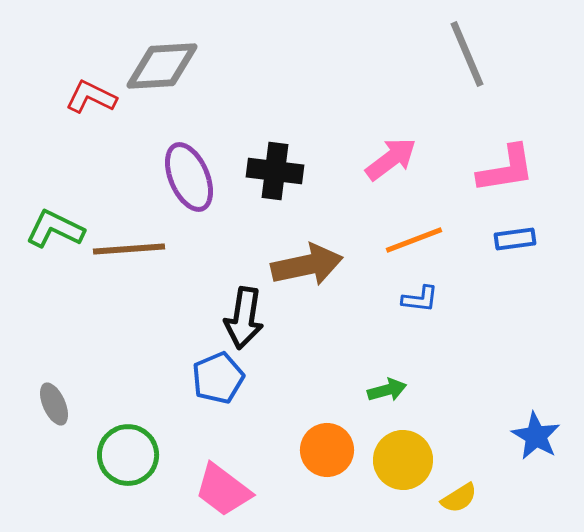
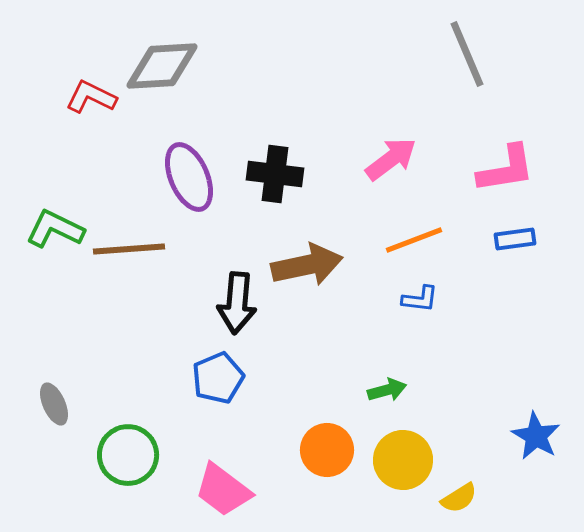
black cross: moved 3 px down
black arrow: moved 7 px left, 15 px up; rotated 4 degrees counterclockwise
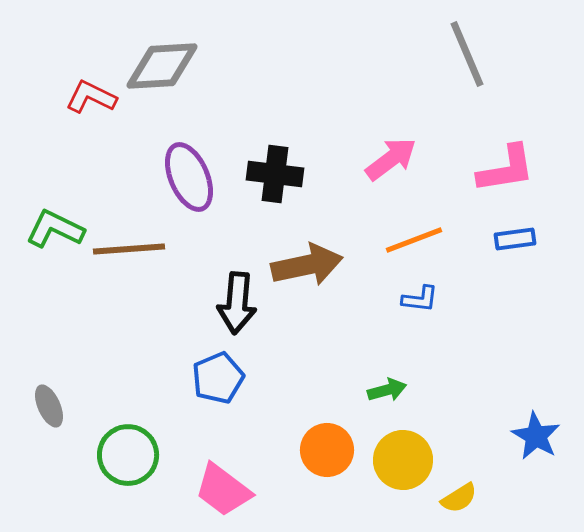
gray ellipse: moved 5 px left, 2 px down
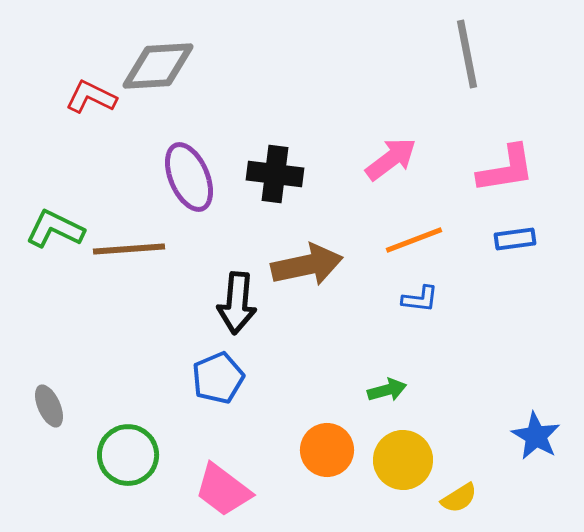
gray line: rotated 12 degrees clockwise
gray diamond: moved 4 px left
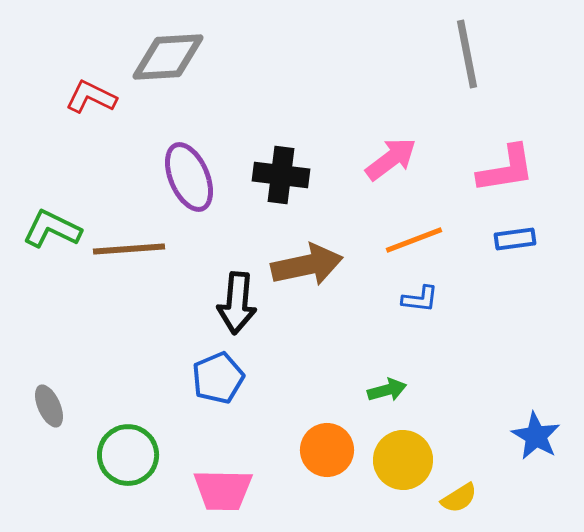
gray diamond: moved 10 px right, 9 px up
black cross: moved 6 px right, 1 px down
green L-shape: moved 3 px left
pink trapezoid: rotated 36 degrees counterclockwise
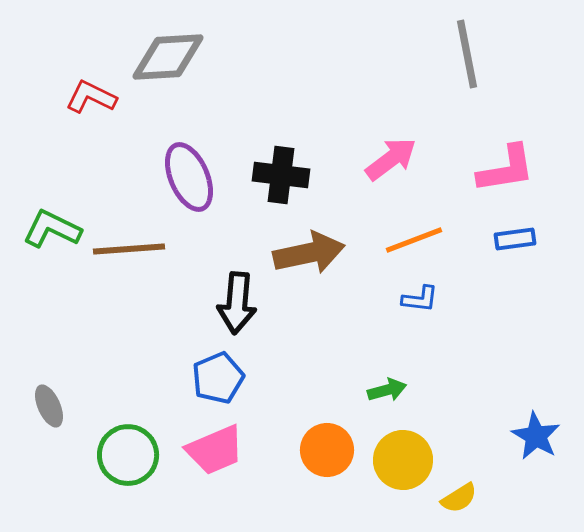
brown arrow: moved 2 px right, 12 px up
pink trapezoid: moved 8 px left, 40 px up; rotated 24 degrees counterclockwise
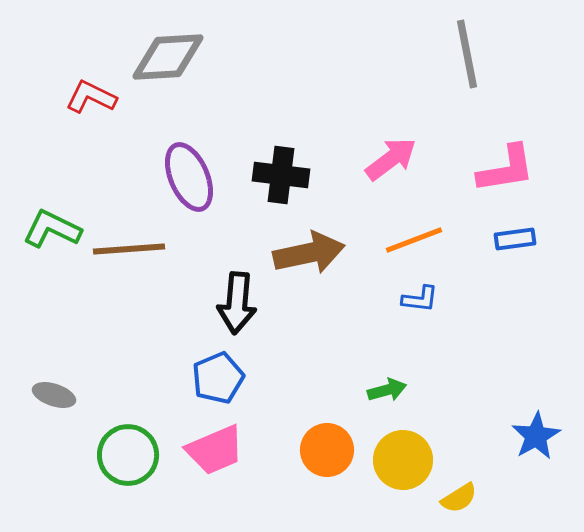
gray ellipse: moved 5 px right, 11 px up; rotated 48 degrees counterclockwise
blue star: rotated 12 degrees clockwise
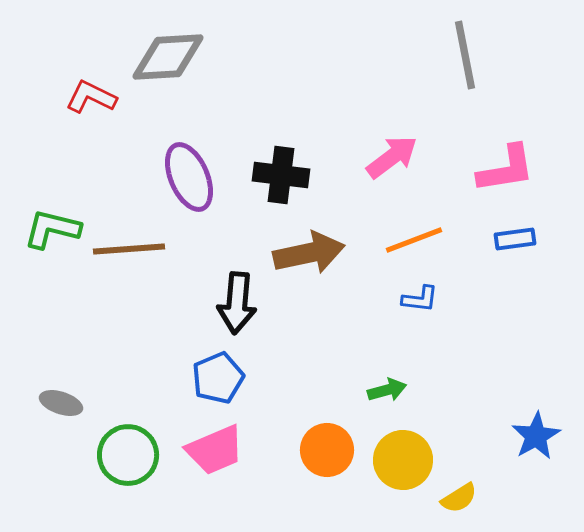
gray line: moved 2 px left, 1 px down
pink arrow: moved 1 px right, 2 px up
green L-shape: rotated 12 degrees counterclockwise
gray ellipse: moved 7 px right, 8 px down
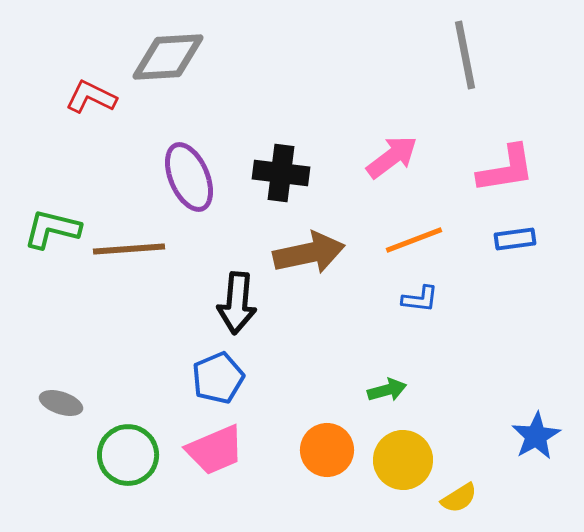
black cross: moved 2 px up
